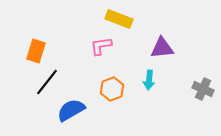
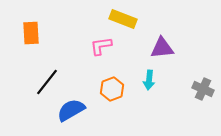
yellow rectangle: moved 4 px right
orange rectangle: moved 5 px left, 18 px up; rotated 20 degrees counterclockwise
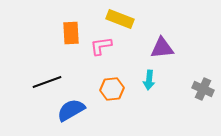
yellow rectangle: moved 3 px left
orange rectangle: moved 40 px right
black line: rotated 32 degrees clockwise
orange hexagon: rotated 15 degrees clockwise
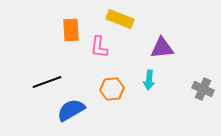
orange rectangle: moved 3 px up
pink L-shape: moved 2 px left, 1 px down; rotated 75 degrees counterclockwise
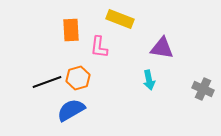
purple triangle: rotated 15 degrees clockwise
cyan arrow: rotated 18 degrees counterclockwise
orange hexagon: moved 34 px left, 11 px up; rotated 10 degrees counterclockwise
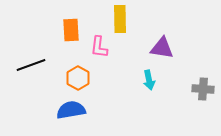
yellow rectangle: rotated 68 degrees clockwise
orange hexagon: rotated 15 degrees counterclockwise
black line: moved 16 px left, 17 px up
gray cross: rotated 20 degrees counterclockwise
blue semicircle: rotated 20 degrees clockwise
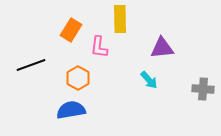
orange rectangle: rotated 35 degrees clockwise
purple triangle: rotated 15 degrees counterclockwise
cyan arrow: rotated 30 degrees counterclockwise
